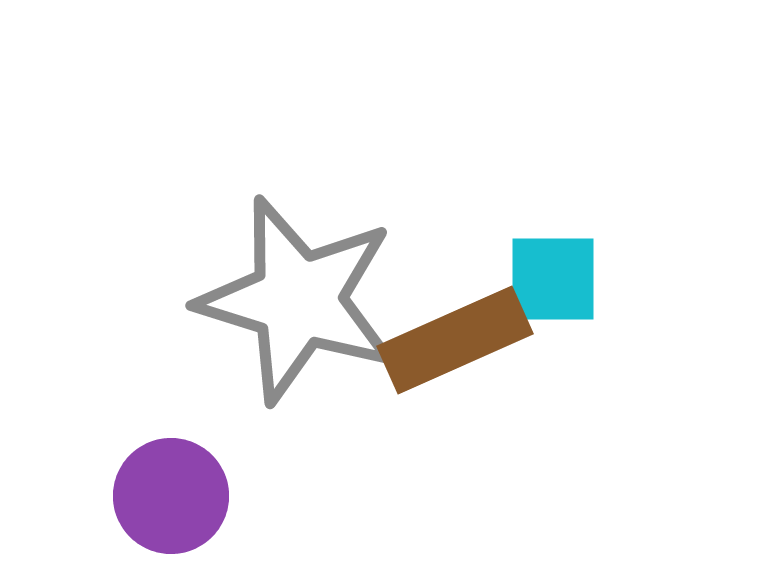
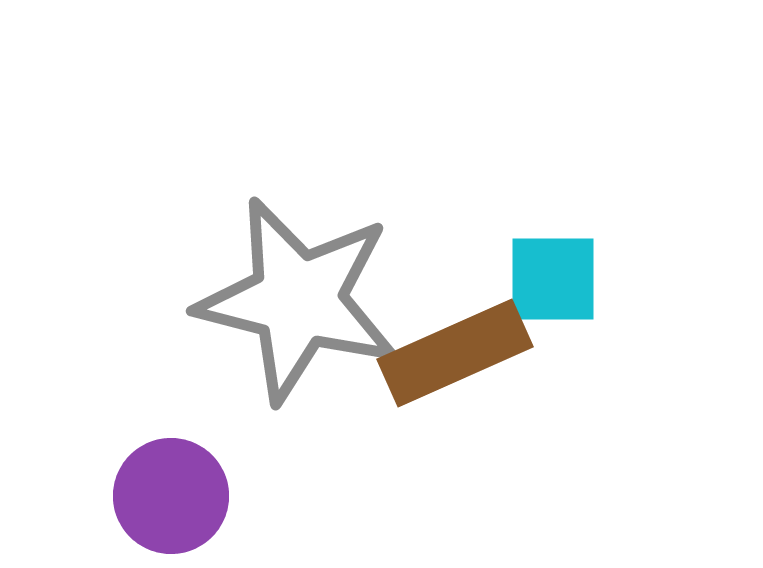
gray star: rotated 3 degrees counterclockwise
brown rectangle: moved 13 px down
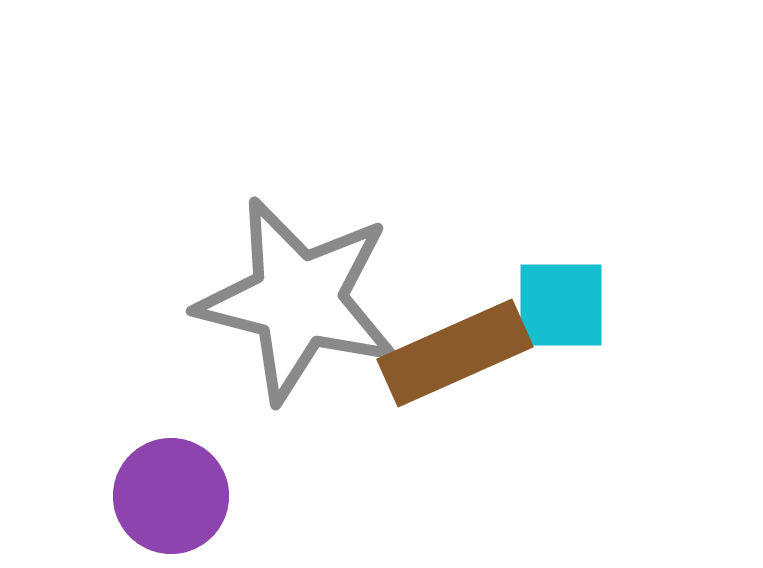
cyan square: moved 8 px right, 26 px down
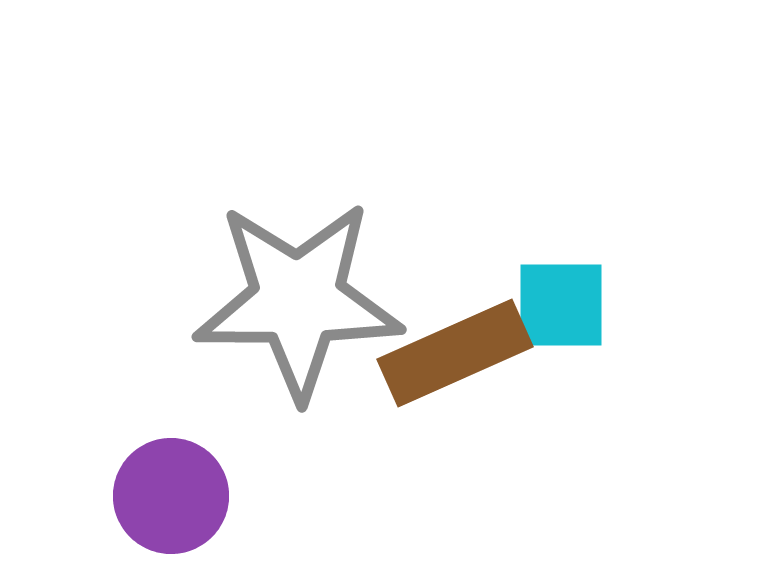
gray star: rotated 14 degrees counterclockwise
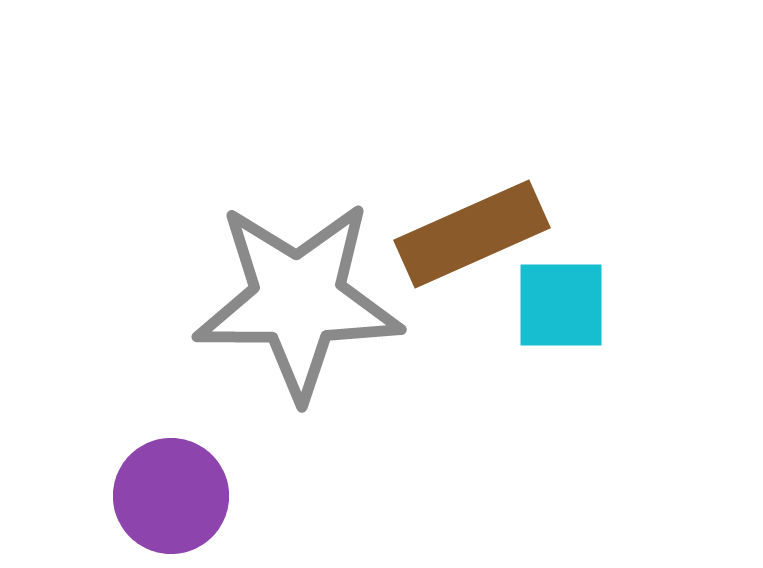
brown rectangle: moved 17 px right, 119 px up
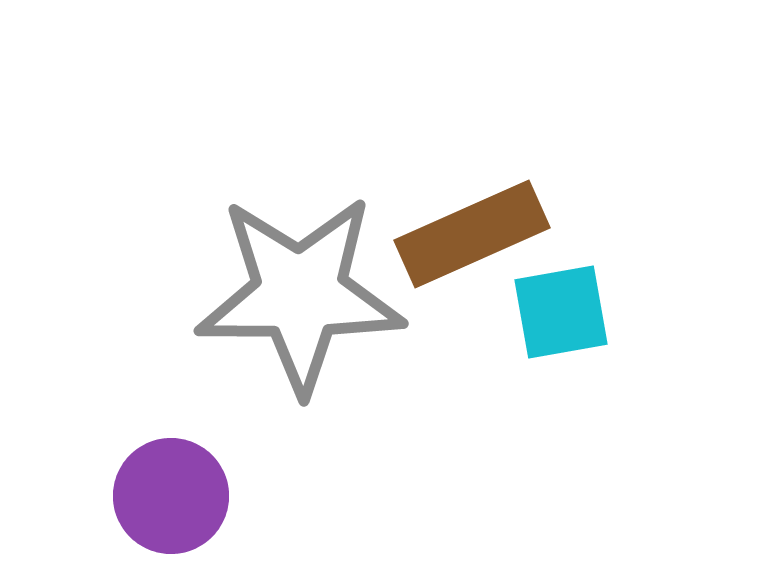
gray star: moved 2 px right, 6 px up
cyan square: moved 7 px down; rotated 10 degrees counterclockwise
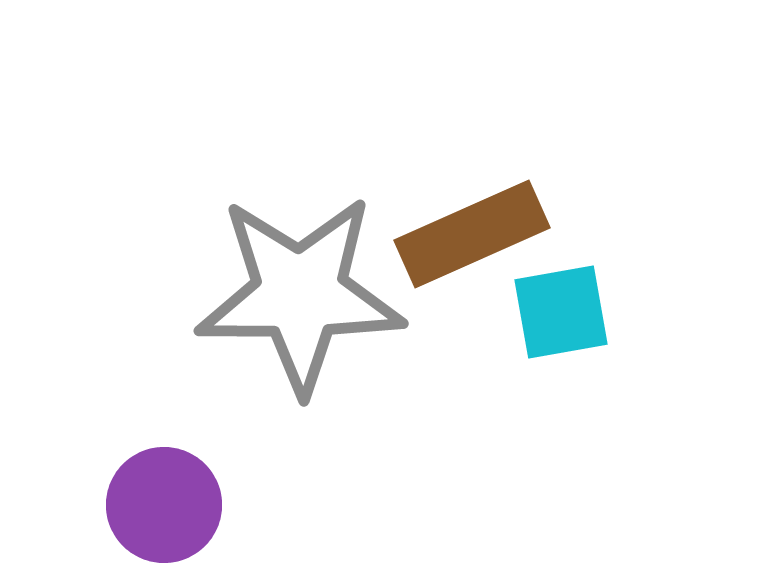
purple circle: moved 7 px left, 9 px down
